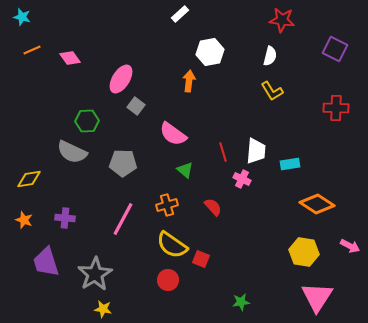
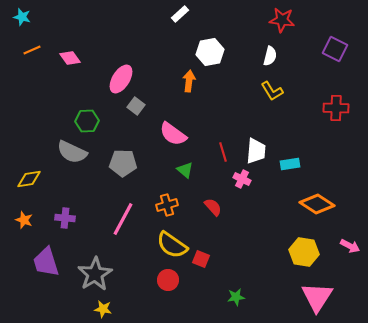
green star: moved 5 px left, 5 px up
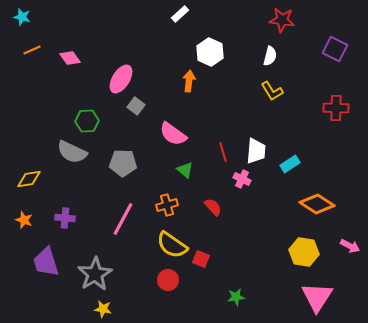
white hexagon: rotated 24 degrees counterclockwise
cyan rectangle: rotated 24 degrees counterclockwise
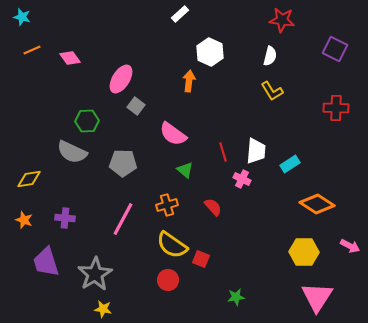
yellow hexagon: rotated 8 degrees counterclockwise
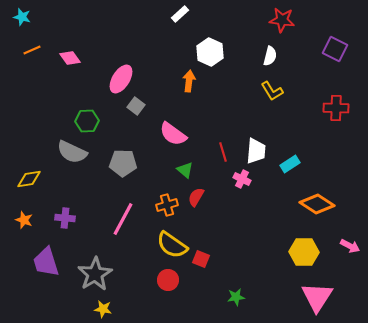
red semicircle: moved 17 px left, 10 px up; rotated 108 degrees counterclockwise
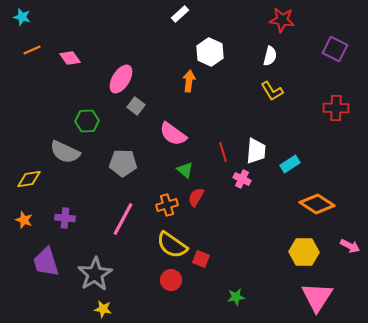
gray semicircle: moved 7 px left
red circle: moved 3 px right
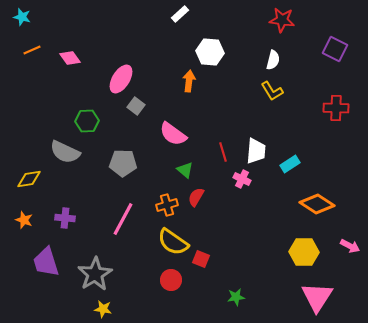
white hexagon: rotated 20 degrees counterclockwise
white semicircle: moved 3 px right, 4 px down
yellow semicircle: moved 1 px right, 3 px up
